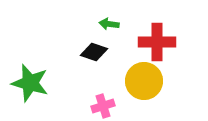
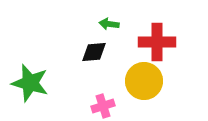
black diamond: rotated 24 degrees counterclockwise
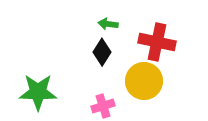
green arrow: moved 1 px left
red cross: rotated 12 degrees clockwise
black diamond: moved 8 px right; rotated 52 degrees counterclockwise
green star: moved 8 px right, 9 px down; rotated 15 degrees counterclockwise
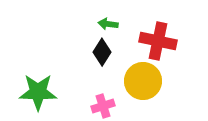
red cross: moved 1 px right, 1 px up
yellow circle: moved 1 px left
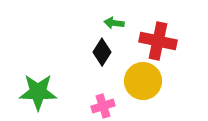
green arrow: moved 6 px right, 1 px up
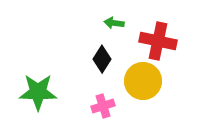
black diamond: moved 7 px down
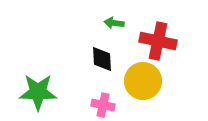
black diamond: rotated 36 degrees counterclockwise
pink cross: moved 1 px up; rotated 30 degrees clockwise
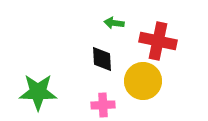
pink cross: rotated 15 degrees counterclockwise
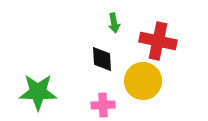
green arrow: rotated 108 degrees counterclockwise
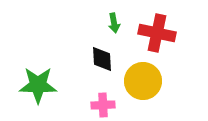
red cross: moved 1 px left, 8 px up
green star: moved 7 px up
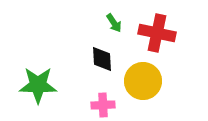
green arrow: rotated 24 degrees counterclockwise
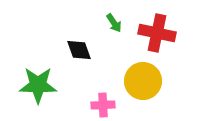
black diamond: moved 23 px left, 9 px up; rotated 16 degrees counterclockwise
